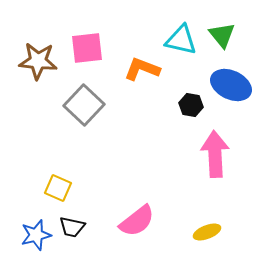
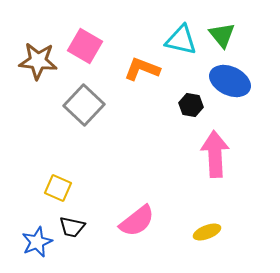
pink square: moved 2 px left, 2 px up; rotated 36 degrees clockwise
blue ellipse: moved 1 px left, 4 px up
blue star: moved 1 px right, 7 px down; rotated 8 degrees counterclockwise
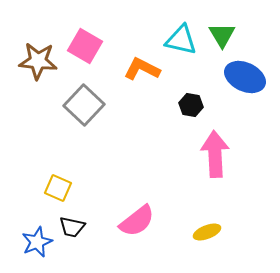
green triangle: rotated 8 degrees clockwise
orange L-shape: rotated 6 degrees clockwise
blue ellipse: moved 15 px right, 4 px up
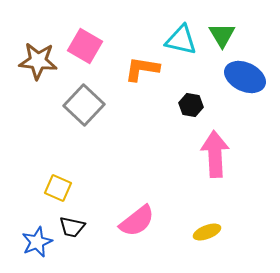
orange L-shape: rotated 18 degrees counterclockwise
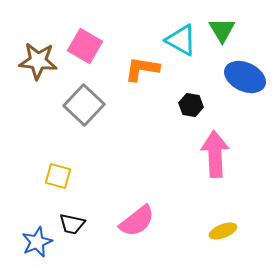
green triangle: moved 5 px up
cyan triangle: rotated 16 degrees clockwise
yellow square: moved 12 px up; rotated 8 degrees counterclockwise
black trapezoid: moved 3 px up
yellow ellipse: moved 16 px right, 1 px up
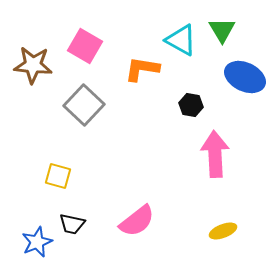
brown star: moved 5 px left, 4 px down
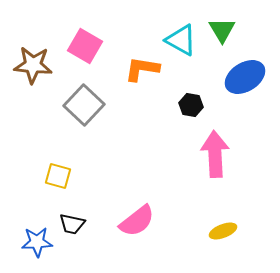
blue ellipse: rotated 57 degrees counterclockwise
blue star: rotated 20 degrees clockwise
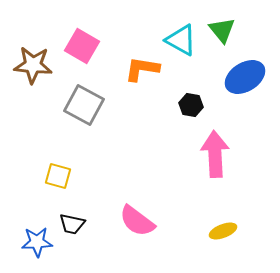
green triangle: rotated 8 degrees counterclockwise
pink square: moved 3 px left
gray square: rotated 15 degrees counterclockwise
pink semicircle: rotated 75 degrees clockwise
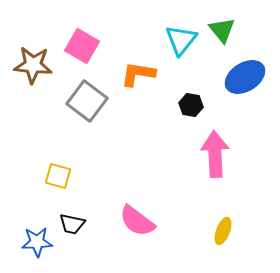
cyan triangle: rotated 40 degrees clockwise
orange L-shape: moved 4 px left, 5 px down
gray square: moved 3 px right, 4 px up; rotated 9 degrees clockwise
yellow ellipse: rotated 48 degrees counterclockwise
